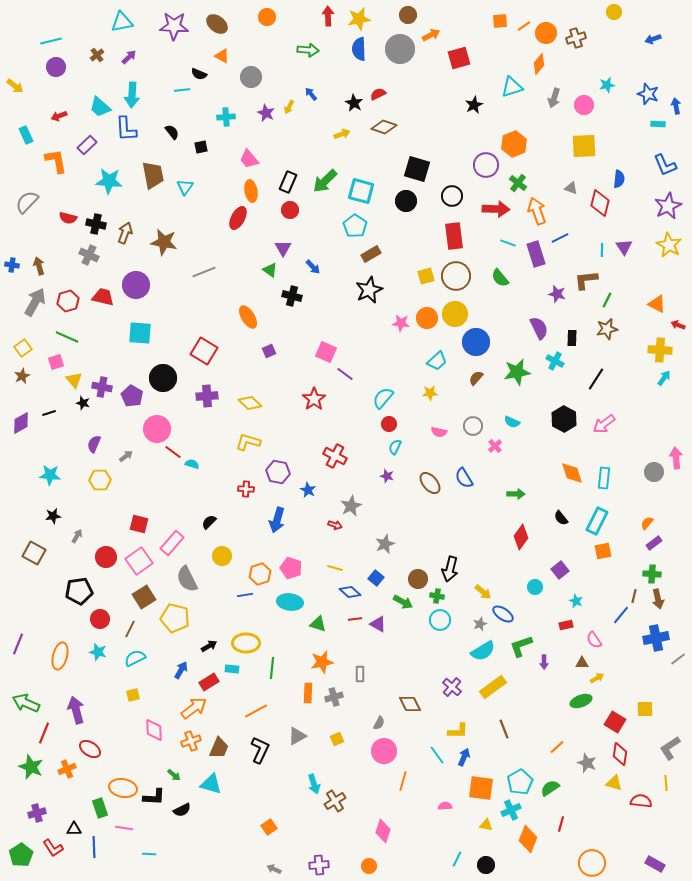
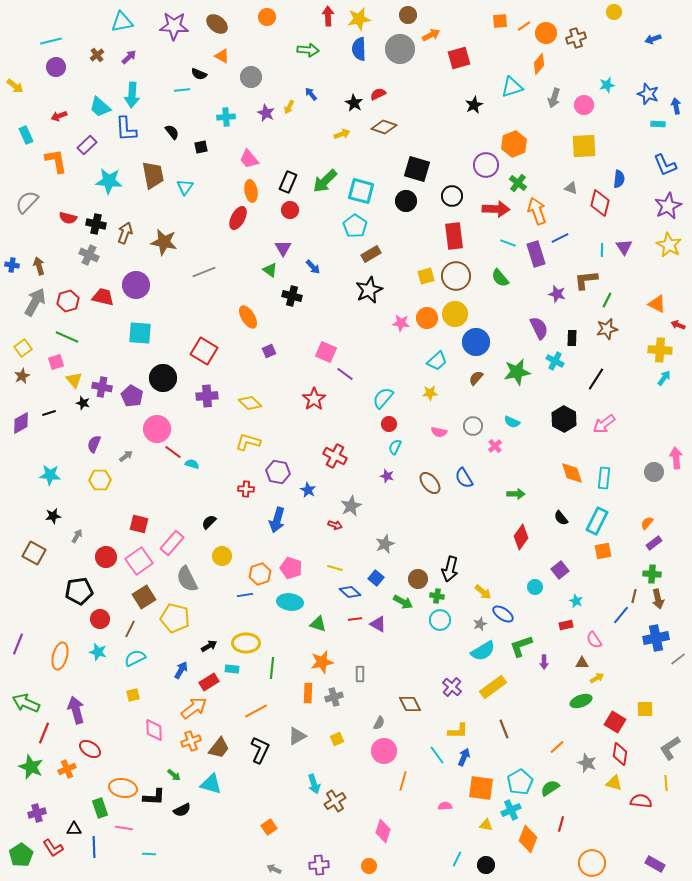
brown trapezoid at (219, 748): rotated 15 degrees clockwise
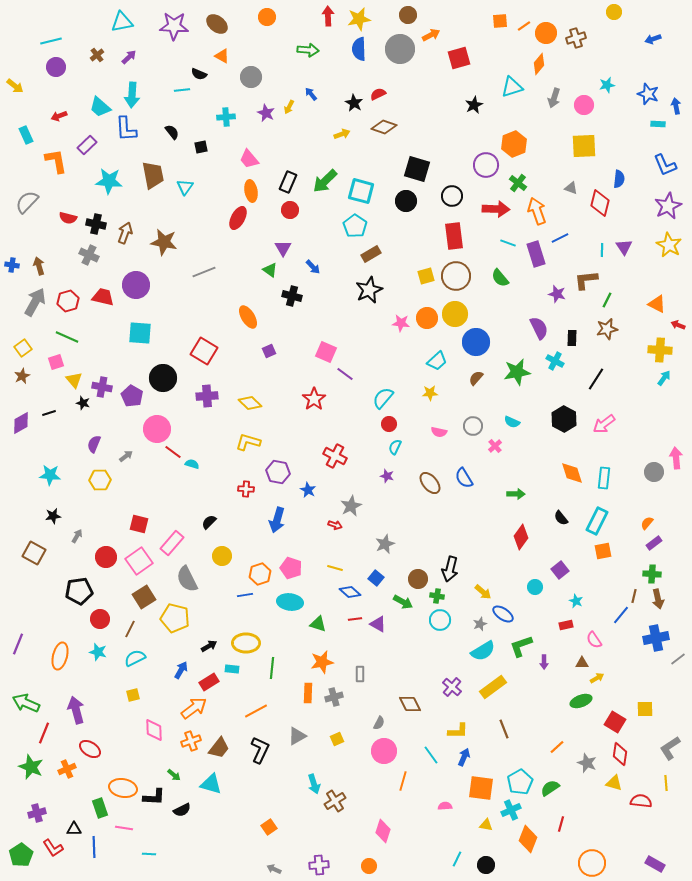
cyan line at (437, 755): moved 6 px left
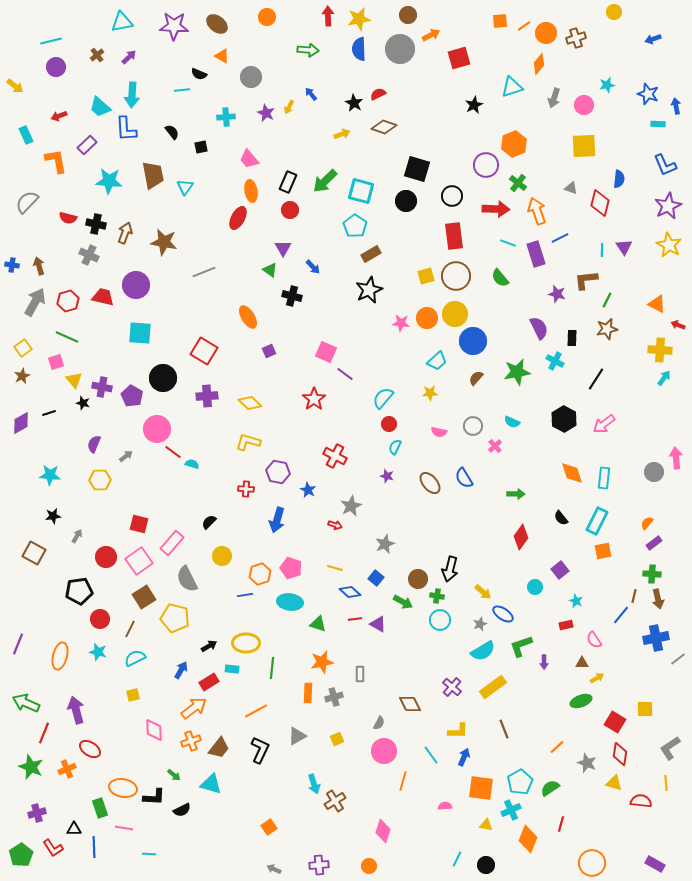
blue circle at (476, 342): moved 3 px left, 1 px up
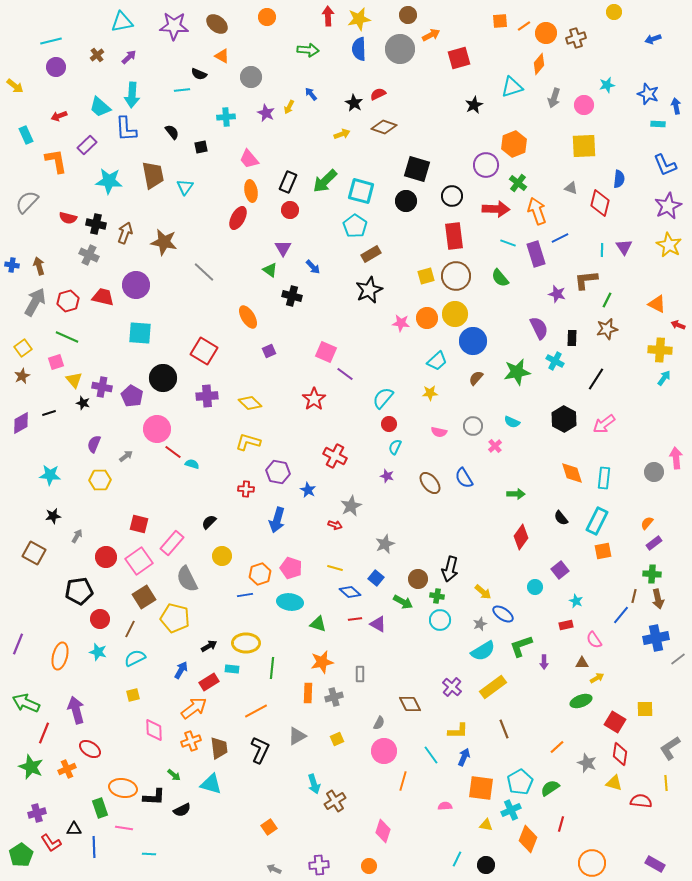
gray line at (204, 272): rotated 65 degrees clockwise
brown trapezoid at (219, 748): rotated 45 degrees counterclockwise
red L-shape at (53, 848): moved 2 px left, 5 px up
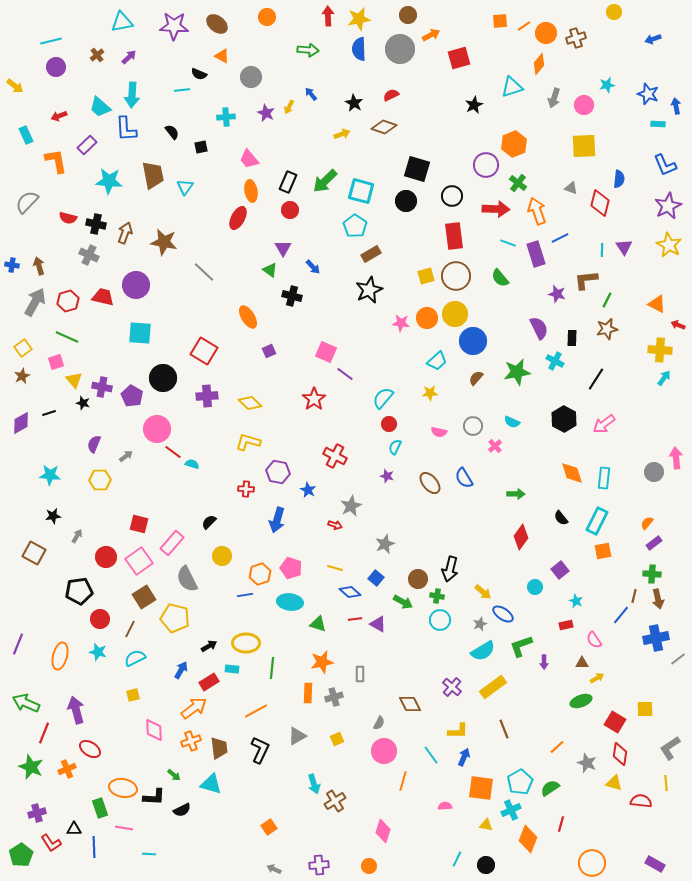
red semicircle at (378, 94): moved 13 px right, 1 px down
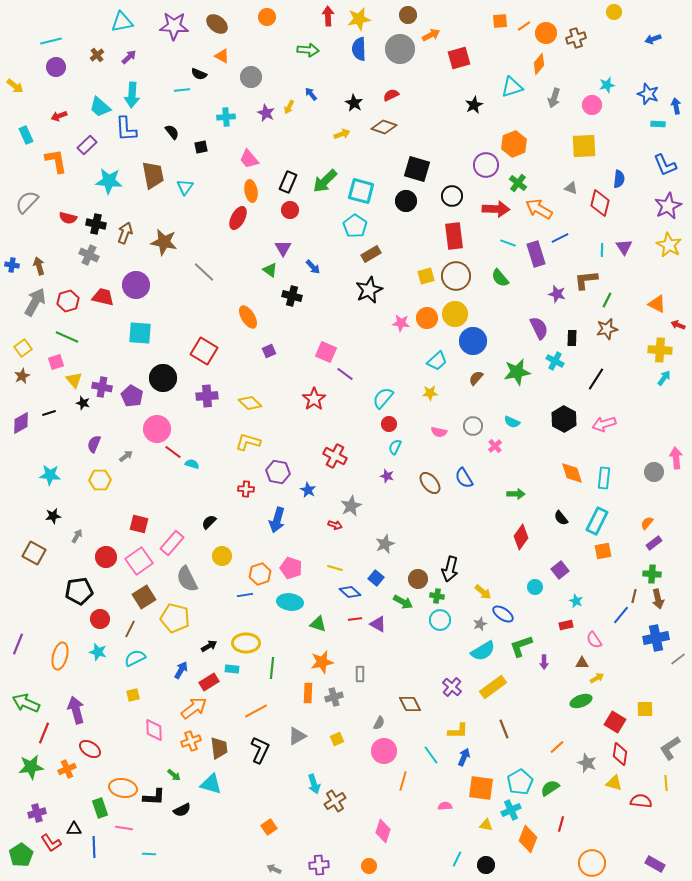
pink circle at (584, 105): moved 8 px right
orange arrow at (537, 211): moved 2 px right, 2 px up; rotated 40 degrees counterclockwise
pink arrow at (604, 424): rotated 20 degrees clockwise
green star at (31, 767): rotated 30 degrees counterclockwise
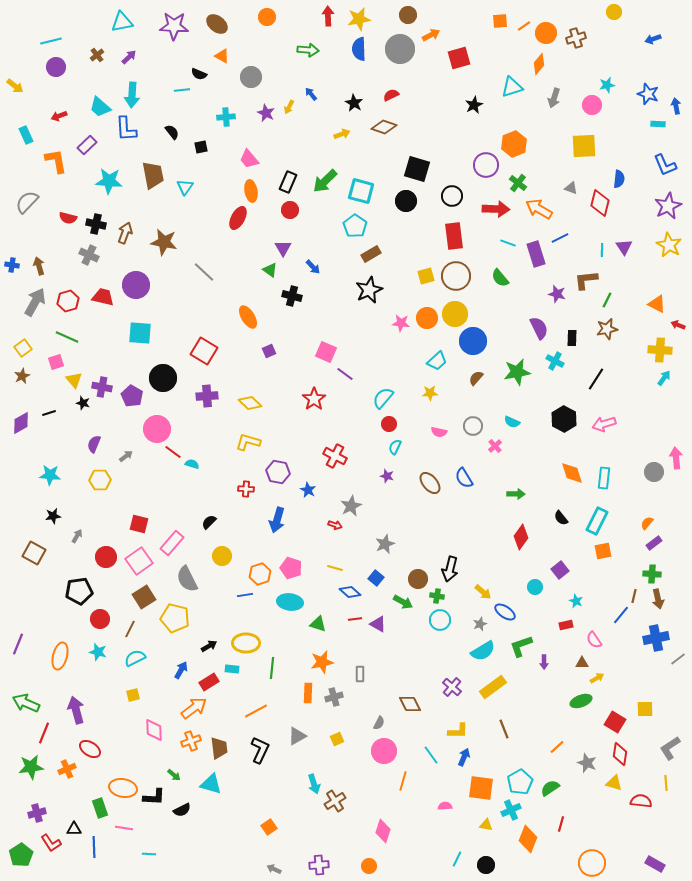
blue ellipse at (503, 614): moved 2 px right, 2 px up
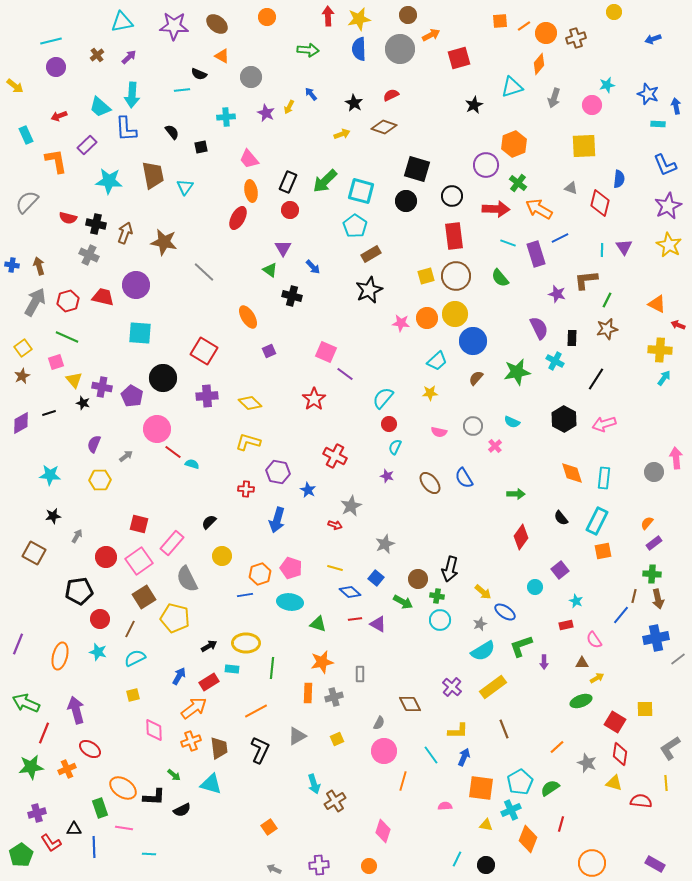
blue arrow at (181, 670): moved 2 px left, 6 px down
orange ellipse at (123, 788): rotated 24 degrees clockwise
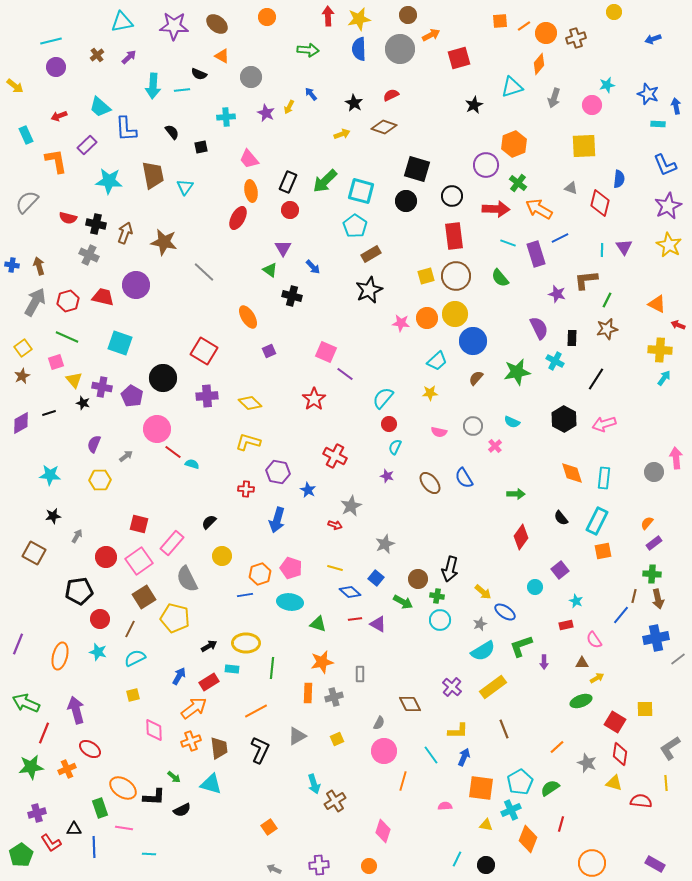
cyan arrow at (132, 95): moved 21 px right, 9 px up
cyan square at (140, 333): moved 20 px left, 10 px down; rotated 15 degrees clockwise
green arrow at (174, 775): moved 2 px down
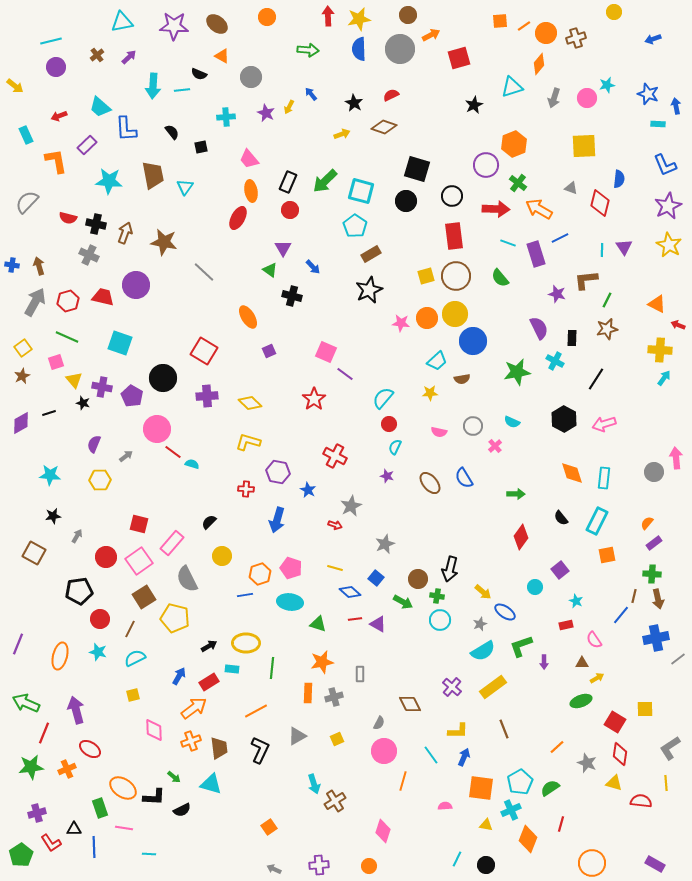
pink circle at (592, 105): moved 5 px left, 7 px up
brown semicircle at (476, 378): moved 14 px left, 1 px down; rotated 140 degrees counterclockwise
orange square at (603, 551): moved 4 px right, 4 px down
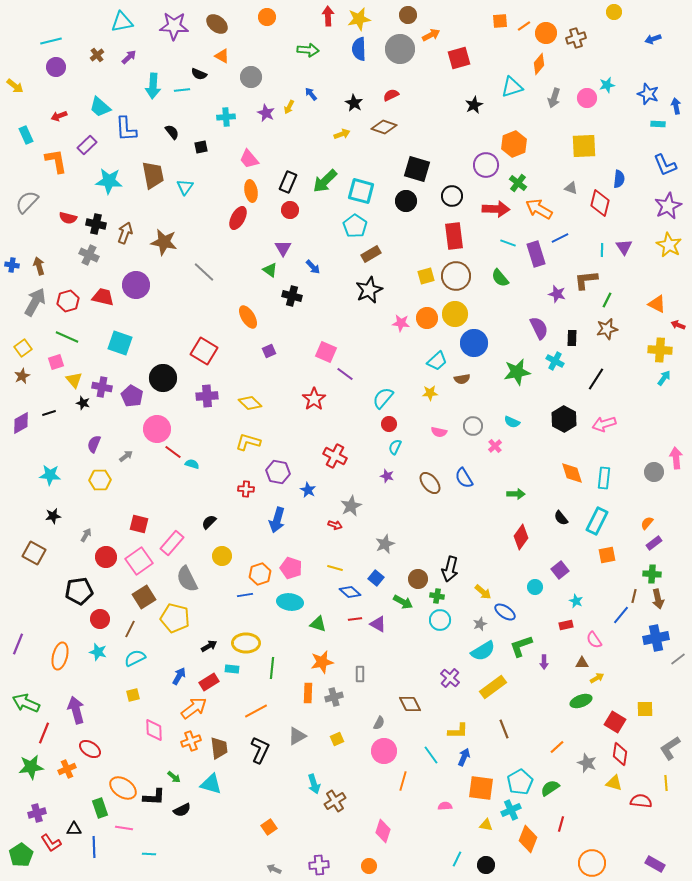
blue circle at (473, 341): moved 1 px right, 2 px down
gray arrow at (77, 536): moved 9 px right, 1 px up
purple cross at (452, 687): moved 2 px left, 9 px up
